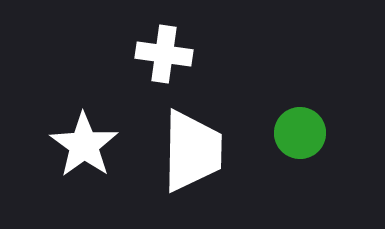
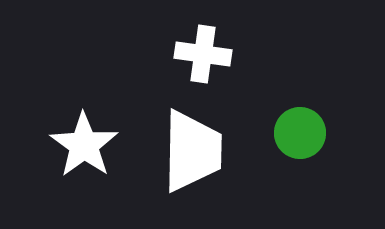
white cross: moved 39 px right
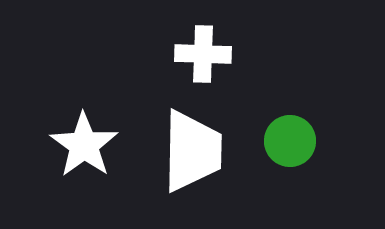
white cross: rotated 6 degrees counterclockwise
green circle: moved 10 px left, 8 px down
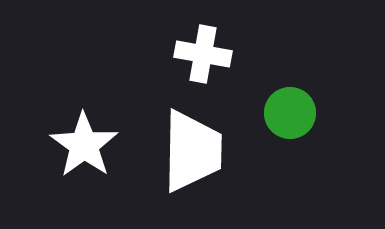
white cross: rotated 8 degrees clockwise
green circle: moved 28 px up
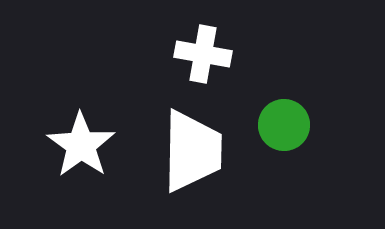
green circle: moved 6 px left, 12 px down
white star: moved 3 px left
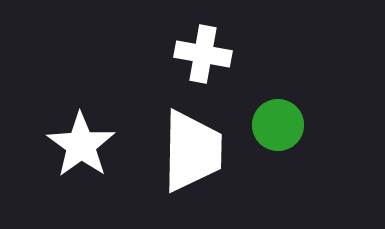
green circle: moved 6 px left
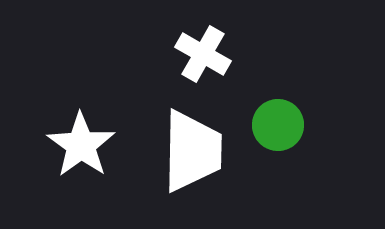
white cross: rotated 20 degrees clockwise
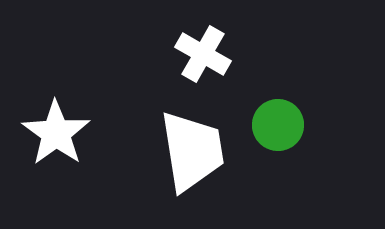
white star: moved 25 px left, 12 px up
white trapezoid: rotated 10 degrees counterclockwise
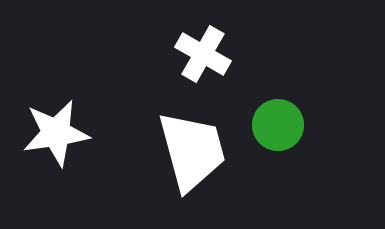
white star: rotated 28 degrees clockwise
white trapezoid: rotated 6 degrees counterclockwise
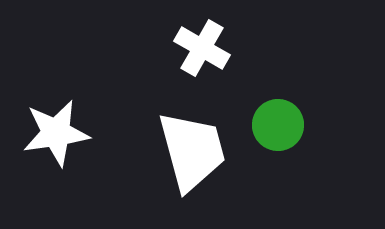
white cross: moved 1 px left, 6 px up
